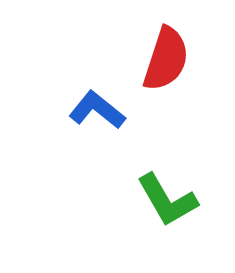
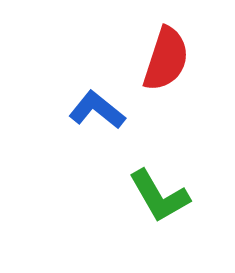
green L-shape: moved 8 px left, 4 px up
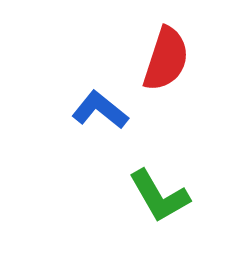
blue L-shape: moved 3 px right
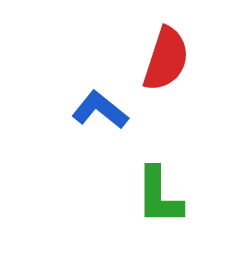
green L-shape: rotated 30 degrees clockwise
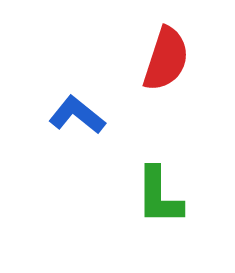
blue L-shape: moved 23 px left, 5 px down
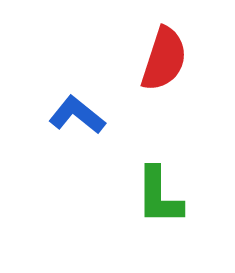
red semicircle: moved 2 px left
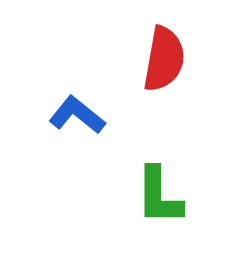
red semicircle: rotated 8 degrees counterclockwise
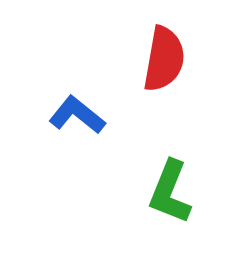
green L-shape: moved 11 px right, 4 px up; rotated 22 degrees clockwise
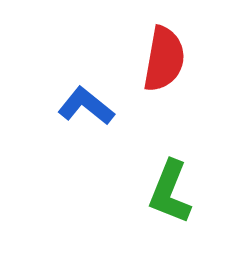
blue L-shape: moved 9 px right, 9 px up
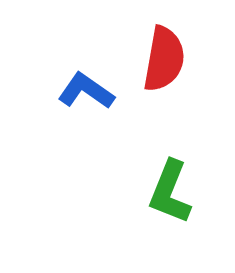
blue L-shape: moved 15 px up; rotated 4 degrees counterclockwise
